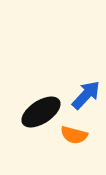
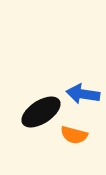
blue arrow: moved 3 px left, 1 px up; rotated 124 degrees counterclockwise
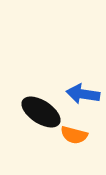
black ellipse: rotated 66 degrees clockwise
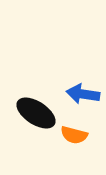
black ellipse: moved 5 px left, 1 px down
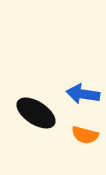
orange semicircle: moved 11 px right
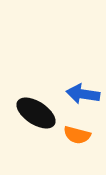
orange semicircle: moved 8 px left
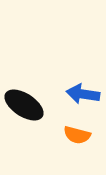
black ellipse: moved 12 px left, 8 px up
